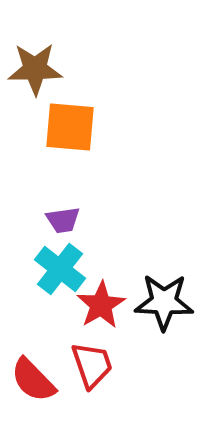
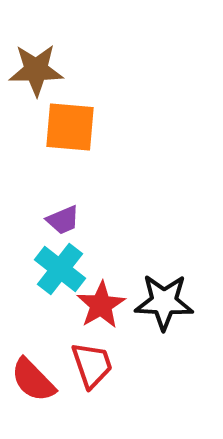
brown star: moved 1 px right, 1 px down
purple trapezoid: rotated 15 degrees counterclockwise
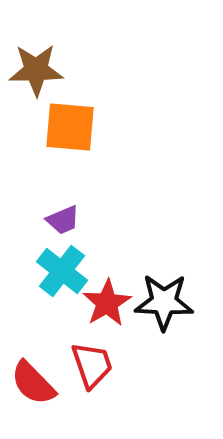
cyan cross: moved 2 px right, 2 px down
red star: moved 6 px right, 2 px up
red semicircle: moved 3 px down
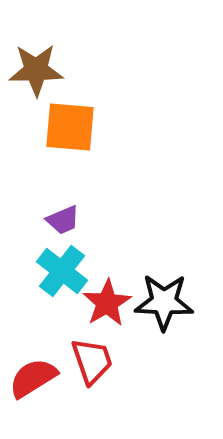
red trapezoid: moved 4 px up
red semicircle: moved 5 px up; rotated 102 degrees clockwise
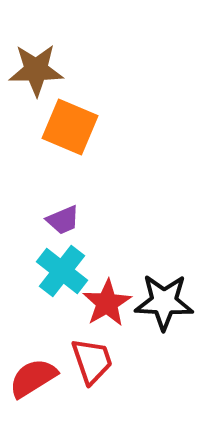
orange square: rotated 18 degrees clockwise
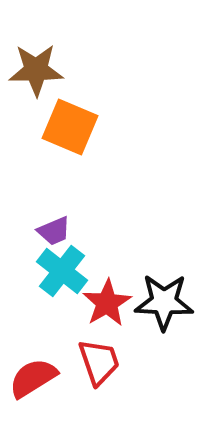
purple trapezoid: moved 9 px left, 11 px down
red trapezoid: moved 7 px right, 1 px down
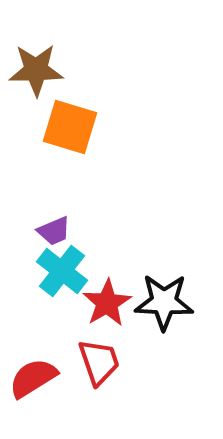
orange square: rotated 6 degrees counterclockwise
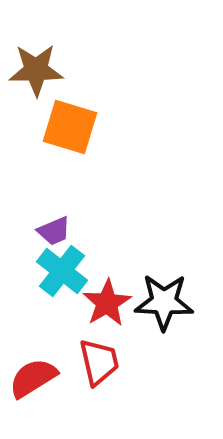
red trapezoid: rotated 6 degrees clockwise
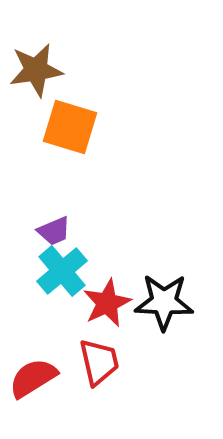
brown star: rotated 8 degrees counterclockwise
cyan cross: rotated 12 degrees clockwise
red star: rotated 6 degrees clockwise
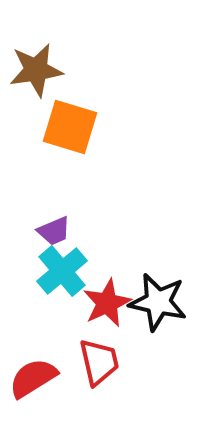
black star: moved 6 px left; rotated 10 degrees clockwise
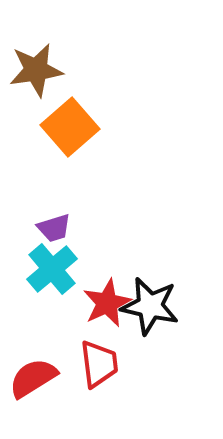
orange square: rotated 32 degrees clockwise
purple trapezoid: moved 3 px up; rotated 6 degrees clockwise
cyan cross: moved 10 px left, 2 px up
black star: moved 8 px left, 4 px down
red trapezoid: moved 2 px down; rotated 6 degrees clockwise
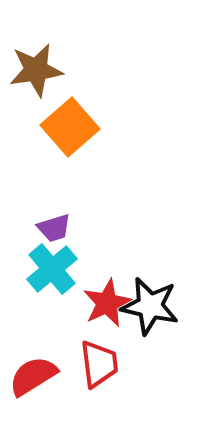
red semicircle: moved 2 px up
